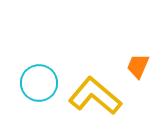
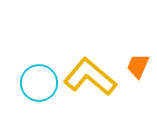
yellow L-shape: moved 5 px left, 19 px up
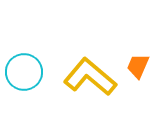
cyan circle: moved 15 px left, 11 px up
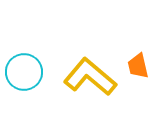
orange trapezoid: rotated 36 degrees counterclockwise
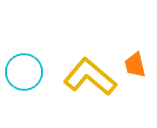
orange trapezoid: moved 3 px left, 1 px up
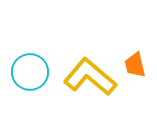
cyan circle: moved 6 px right
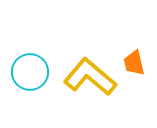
orange trapezoid: moved 1 px left, 2 px up
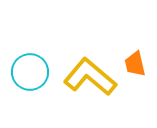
orange trapezoid: moved 1 px right, 1 px down
